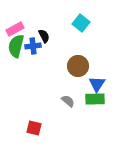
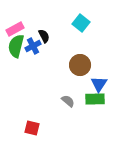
blue cross: rotated 21 degrees counterclockwise
brown circle: moved 2 px right, 1 px up
blue triangle: moved 2 px right
red square: moved 2 px left
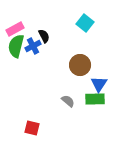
cyan square: moved 4 px right
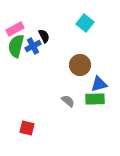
blue triangle: rotated 42 degrees clockwise
red square: moved 5 px left
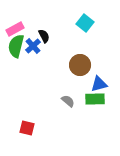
blue cross: rotated 14 degrees counterclockwise
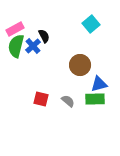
cyan square: moved 6 px right, 1 px down; rotated 12 degrees clockwise
red square: moved 14 px right, 29 px up
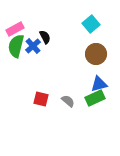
black semicircle: moved 1 px right, 1 px down
brown circle: moved 16 px right, 11 px up
green rectangle: moved 1 px up; rotated 24 degrees counterclockwise
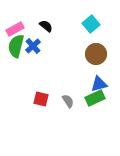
black semicircle: moved 1 px right, 11 px up; rotated 24 degrees counterclockwise
gray semicircle: rotated 16 degrees clockwise
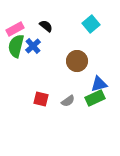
brown circle: moved 19 px left, 7 px down
gray semicircle: rotated 88 degrees clockwise
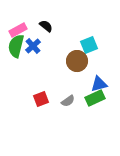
cyan square: moved 2 px left, 21 px down; rotated 18 degrees clockwise
pink rectangle: moved 3 px right, 1 px down
red square: rotated 35 degrees counterclockwise
